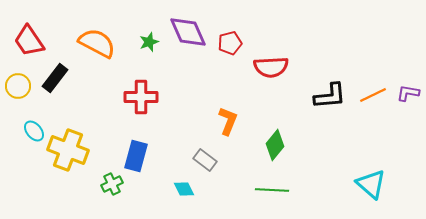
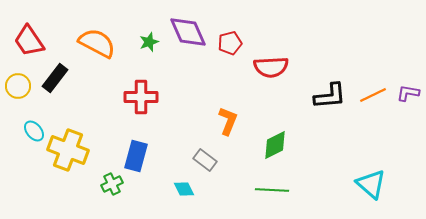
green diamond: rotated 24 degrees clockwise
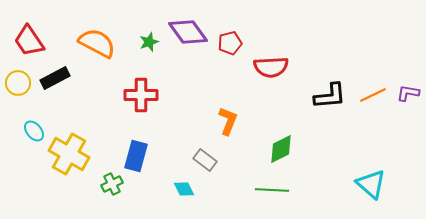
purple diamond: rotated 12 degrees counterclockwise
black rectangle: rotated 24 degrees clockwise
yellow circle: moved 3 px up
red cross: moved 2 px up
green diamond: moved 6 px right, 4 px down
yellow cross: moved 1 px right, 4 px down; rotated 9 degrees clockwise
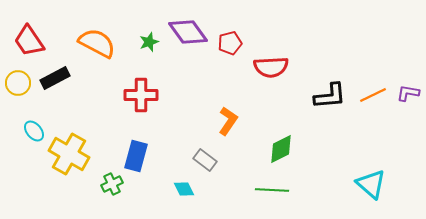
orange L-shape: rotated 12 degrees clockwise
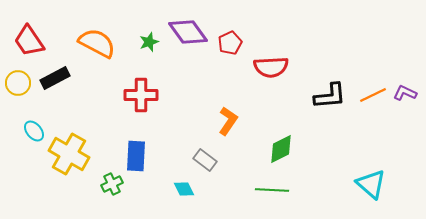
red pentagon: rotated 10 degrees counterclockwise
purple L-shape: moved 3 px left; rotated 15 degrees clockwise
blue rectangle: rotated 12 degrees counterclockwise
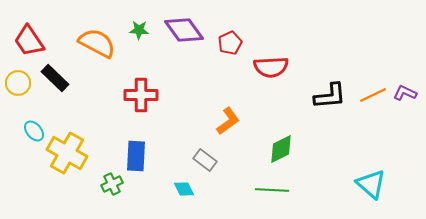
purple diamond: moved 4 px left, 2 px up
green star: moved 10 px left, 12 px up; rotated 24 degrees clockwise
black rectangle: rotated 72 degrees clockwise
orange L-shape: rotated 20 degrees clockwise
yellow cross: moved 2 px left, 1 px up
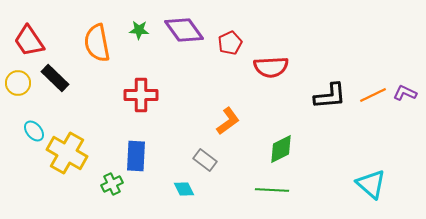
orange semicircle: rotated 129 degrees counterclockwise
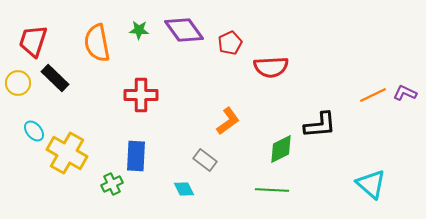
red trapezoid: moved 4 px right; rotated 52 degrees clockwise
black L-shape: moved 10 px left, 29 px down
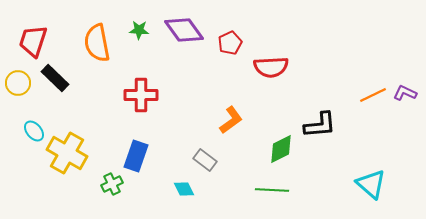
orange L-shape: moved 3 px right, 1 px up
blue rectangle: rotated 16 degrees clockwise
